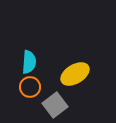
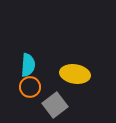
cyan semicircle: moved 1 px left, 3 px down
yellow ellipse: rotated 40 degrees clockwise
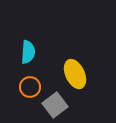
cyan semicircle: moved 13 px up
yellow ellipse: rotated 56 degrees clockwise
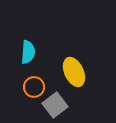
yellow ellipse: moved 1 px left, 2 px up
orange circle: moved 4 px right
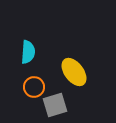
yellow ellipse: rotated 12 degrees counterclockwise
gray square: rotated 20 degrees clockwise
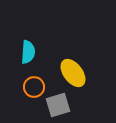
yellow ellipse: moved 1 px left, 1 px down
gray square: moved 3 px right
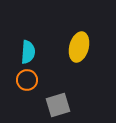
yellow ellipse: moved 6 px right, 26 px up; rotated 52 degrees clockwise
orange circle: moved 7 px left, 7 px up
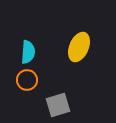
yellow ellipse: rotated 8 degrees clockwise
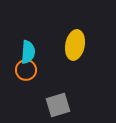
yellow ellipse: moved 4 px left, 2 px up; rotated 12 degrees counterclockwise
orange circle: moved 1 px left, 10 px up
